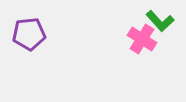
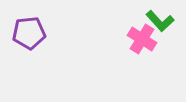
purple pentagon: moved 1 px up
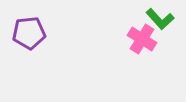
green L-shape: moved 2 px up
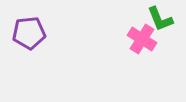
green L-shape: rotated 20 degrees clockwise
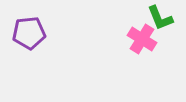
green L-shape: moved 1 px up
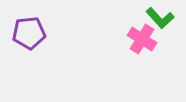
green L-shape: rotated 20 degrees counterclockwise
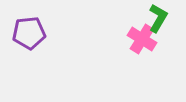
green L-shape: moved 2 px left; rotated 108 degrees counterclockwise
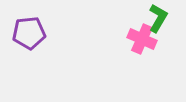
pink cross: rotated 8 degrees counterclockwise
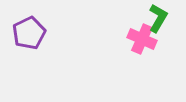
purple pentagon: rotated 20 degrees counterclockwise
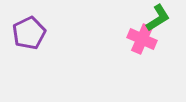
green L-shape: rotated 28 degrees clockwise
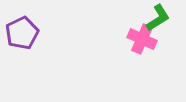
purple pentagon: moved 7 px left
